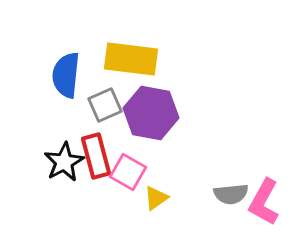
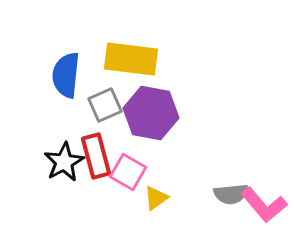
pink L-shape: moved 3 px down; rotated 69 degrees counterclockwise
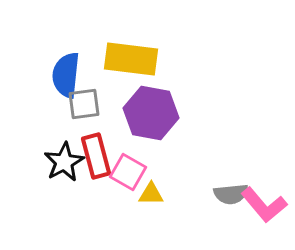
gray square: moved 21 px left, 1 px up; rotated 16 degrees clockwise
yellow triangle: moved 5 px left, 4 px up; rotated 36 degrees clockwise
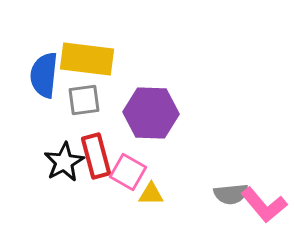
yellow rectangle: moved 44 px left
blue semicircle: moved 22 px left
gray square: moved 4 px up
purple hexagon: rotated 8 degrees counterclockwise
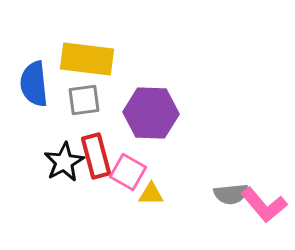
blue semicircle: moved 10 px left, 9 px down; rotated 12 degrees counterclockwise
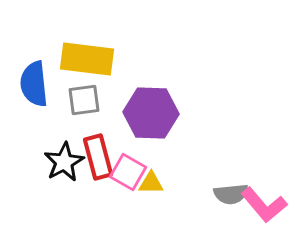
red rectangle: moved 2 px right, 1 px down
yellow triangle: moved 11 px up
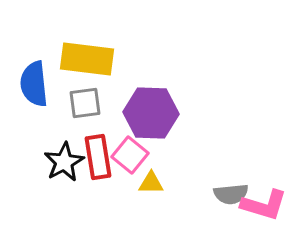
gray square: moved 1 px right, 3 px down
red rectangle: rotated 6 degrees clockwise
pink square: moved 2 px right, 17 px up; rotated 9 degrees clockwise
pink L-shape: rotated 33 degrees counterclockwise
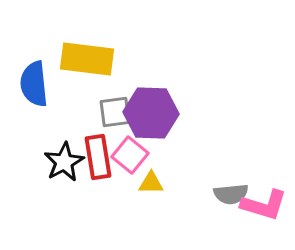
gray square: moved 30 px right, 9 px down
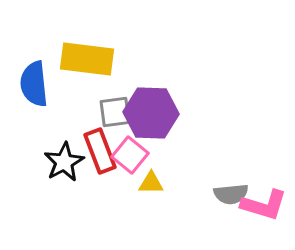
red rectangle: moved 2 px right, 6 px up; rotated 12 degrees counterclockwise
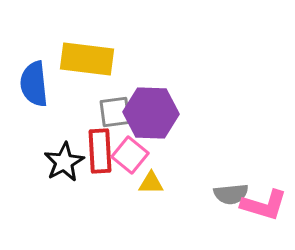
red rectangle: rotated 18 degrees clockwise
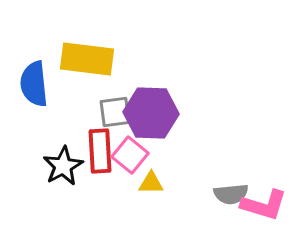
black star: moved 1 px left, 4 px down
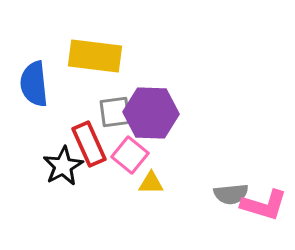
yellow rectangle: moved 8 px right, 3 px up
red rectangle: moved 11 px left, 7 px up; rotated 21 degrees counterclockwise
